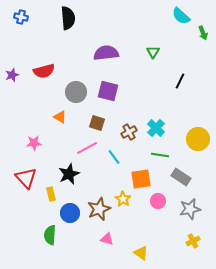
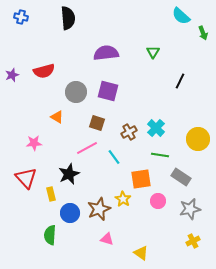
orange triangle: moved 3 px left
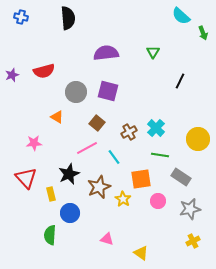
brown square: rotated 21 degrees clockwise
brown star: moved 22 px up
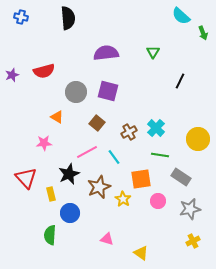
pink star: moved 10 px right
pink line: moved 4 px down
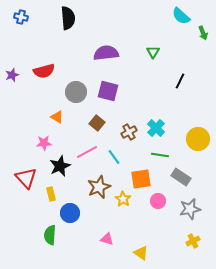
black star: moved 9 px left, 8 px up
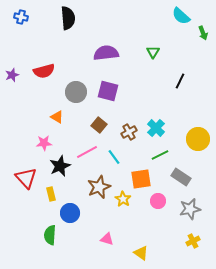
brown square: moved 2 px right, 2 px down
green line: rotated 36 degrees counterclockwise
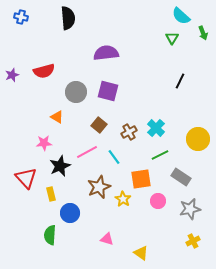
green triangle: moved 19 px right, 14 px up
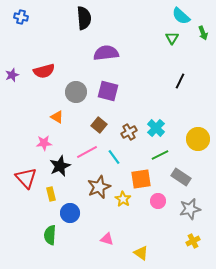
black semicircle: moved 16 px right
